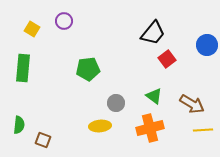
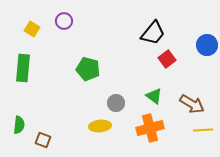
green pentagon: rotated 20 degrees clockwise
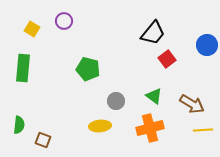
gray circle: moved 2 px up
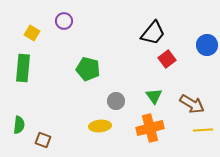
yellow square: moved 4 px down
green triangle: rotated 18 degrees clockwise
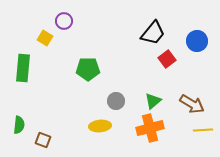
yellow square: moved 13 px right, 5 px down
blue circle: moved 10 px left, 4 px up
green pentagon: rotated 15 degrees counterclockwise
green triangle: moved 1 px left, 5 px down; rotated 24 degrees clockwise
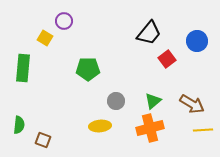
black trapezoid: moved 4 px left
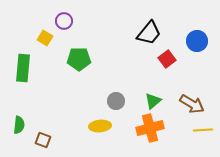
green pentagon: moved 9 px left, 10 px up
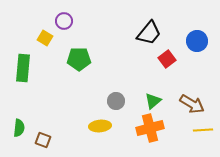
green semicircle: moved 3 px down
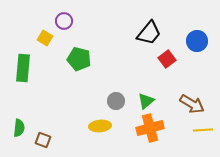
green pentagon: rotated 15 degrees clockwise
green triangle: moved 7 px left
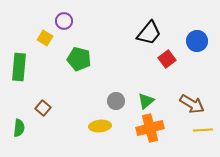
green rectangle: moved 4 px left, 1 px up
brown square: moved 32 px up; rotated 21 degrees clockwise
